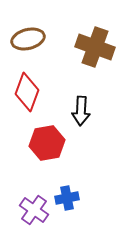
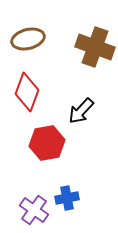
black arrow: rotated 40 degrees clockwise
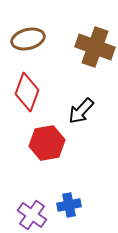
blue cross: moved 2 px right, 7 px down
purple cross: moved 2 px left, 5 px down
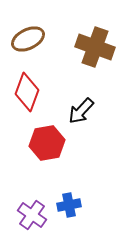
brown ellipse: rotated 12 degrees counterclockwise
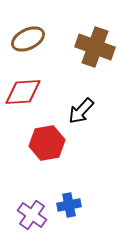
red diamond: moved 4 px left; rotated 66 degrees clockwise
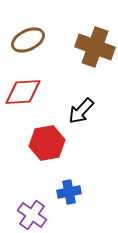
brown ellipse: moved 1 px down
blue cross: moved 13 px up
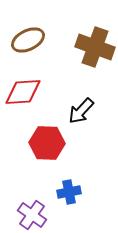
red hexagon: rotated 12 degrees clockwise
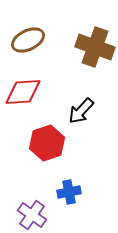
red hexagon: rotated 20 degrees counterclockwise
